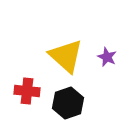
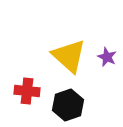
yellow triangle: moved 3 px right
black hexagon: moved 2 px down
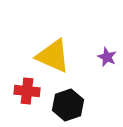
yellow triangle: moved 16 px left; rotated 18 degrees counterclockwise
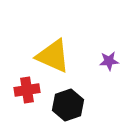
purple star: moved 2 px right, 4 px down; rotated 30 degrees counterclockwise
red cross: moved 1 px up; rotated 15 degrees counterclockwise
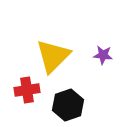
yellow triangle: rotated 51 degrees clockwise
purple star: moved 6 px left, 6 px up; rotated 12 degrees clockwise
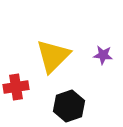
red cross: moved 11 px left, 3 px up
black hexagon: moved 1 px right, 1 px down
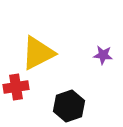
yellow triangle: moved 15 px left, 3 px up; rotated 18 degrees clockwise
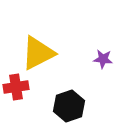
purple star: moved 4 px down
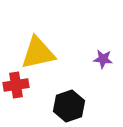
yellow triangle: rotated 15 degrees clockwise
red cross: moved 2 px up
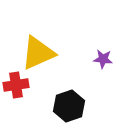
yellow triangle: rotated 12 degrees counterclockwise
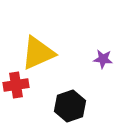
black hexagon: moved 1 px right
